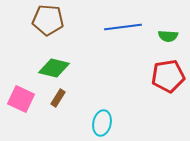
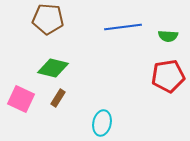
brown pentagon: moved 1 px up
green diamond: moved 1 px left
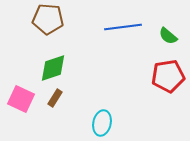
green semicircle: rotated 36 degrees clockwise
green diamond: rotated 32 degrees counterclockwise
brown rectangle: moved 3 px left
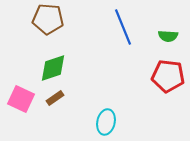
blue line: rotated 75 degrees clockwise
green semicircle: rotated 36 degrees counterclockwise
red pentagon: rotated 16 degrees clockwise
brown rectangle: rotated 24 degrees clockwise
cyan ellipse: moved 4 px right, 1 px up
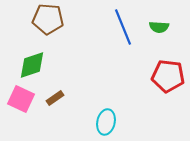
green semicircle: moved 9 px left, 9 px up
green diamond: moved 21 px left, 3 px up
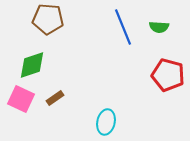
red pentagon: moved 1 px up; rotated 8 degrees clockwise
